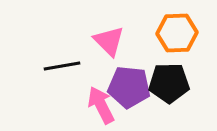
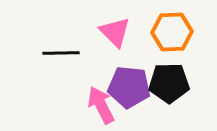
orange hexagon: moved 5 px left, 1 px up
pink triangle: moved 6 px right, 9 px up
black line: moved 1 px left, 13 px up; rotated 9 degrees clockwise
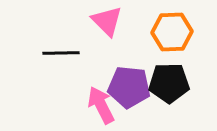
pink triangle: moved 8 px left, 11 px up
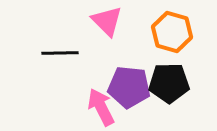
orange hexagon: rotated 18 degrees clockwise
black line: moved 1 px left
pink arrow: moved 2 px down
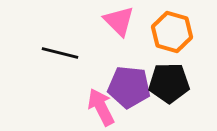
pink triangle: moved 12 px right
black line: rotated 15 degrees clockwise
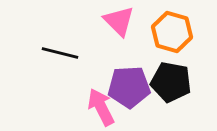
black pentagon: moved 2 px right, 1 px up; rotated 12 degrees clockwise
purple pentagon: rotated 9 degrees counterclockwise
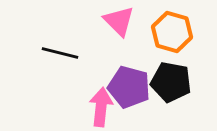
purple pentagon: rotated 18 degrees clockwise
pink arrow: rotated 33 degrees clockwise
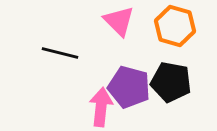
orange hexagon: moved 3 px right, 6 px up
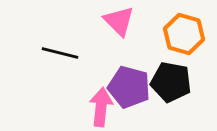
orange hexagon: moved 9 px right, 8 px down
